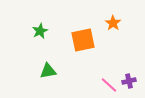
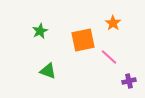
green triangle: rotated 30 degrees clockwise
pink line: moved 28 px up
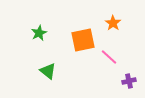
green star: moved 1 px left, 2 px down
green triangle: rotated 18 degrees clockwise
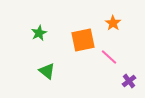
green triangle: moved 1 px left
purple cross: rotated 24 degrees counterclockwise
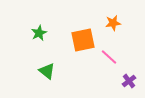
orange star: rotated 28 degrees clockwise
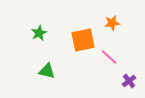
orange star: moved 1 px left
green triangle: rotated 24 degrees counterclockwise
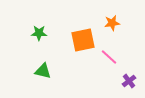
green star: rotated 28 degrees clockwise
green triangle: moved 4 px left
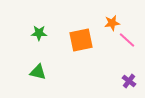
orange square: moved 2 px left
pink line: moved 18 px right, 17 px up
green triangle: moved 5 px left, 1 px down
purple cross: rotated 16 degrees counterclockwise
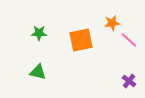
pink line: moved 2 px right
